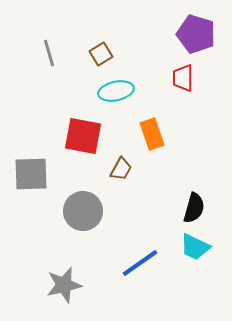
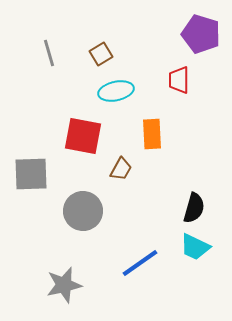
purple pentagon: moved 5 px right
red trapezoid: moved 4 px left, 2 px down
orange rectangle: rotated 16 degrees clockwise
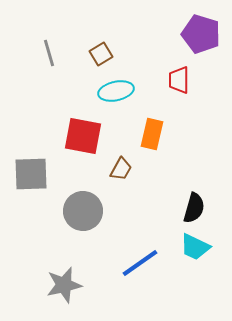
orange rectangle: rotated 16 degrees clockwise
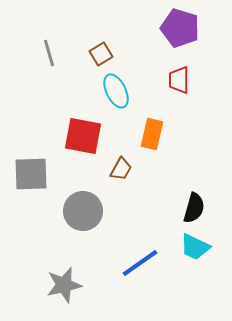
purple pentagon: moved 21 px left, 6 px up
cyan ellipse: rotated 76 degrees clockwise
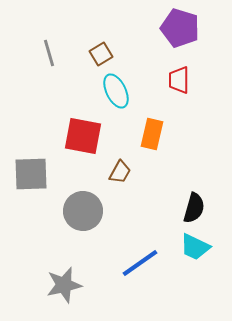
brown trapezoid: moved 1 px left, 3 px down
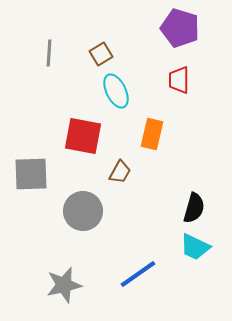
gray line: rotated 20 degrees clockwise
blue line: moved 2 px left, 11 px down
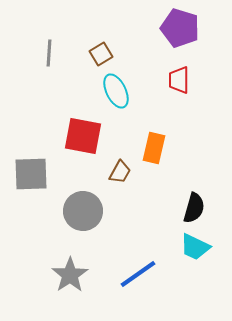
orange rectangle: moved 2 px right, 14 px down
gray star: moved 6 px right, 10 px up; rotated 21 degrees counterclockwise
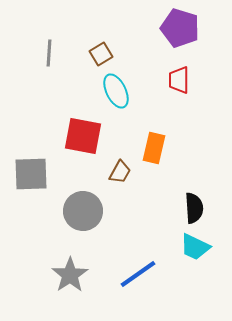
black semicircle: rotated 20 degrees counterclockwise
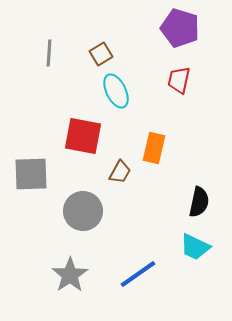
red trapezoid: rotated 12 degrees clockwise
black semicircle: moved 5 px right, 6 px up; rotated 16 degrees clockwise
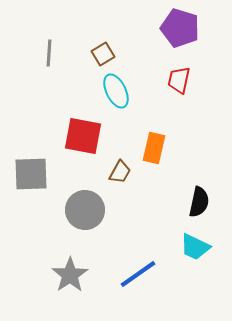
brown square: moved 2 px right
gray circle: moved 2 px right, 1 px up
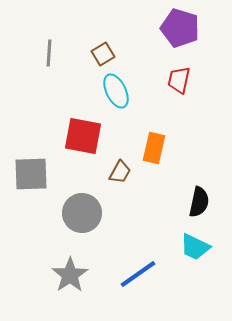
gray circle: moved 3 px left, 3 px down
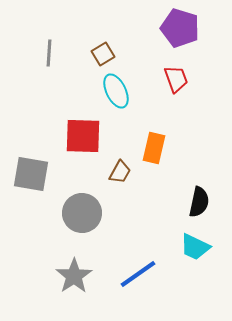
red trapezoid: moved 3 px left, 1 px up; rotated 148 degrees clockwise
red square: rotated 9 degrees counterclockwise
gray square: rotated 12 degrees clockwise
gray star: moved 4 px right, 1 px down
